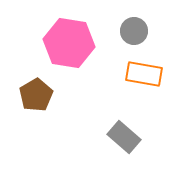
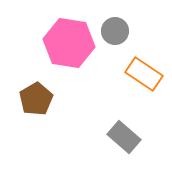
gray circle: moved 19 px left
orange rectangle: rotated 24 degrees clockwise
brown pentagon: moved 4 px down
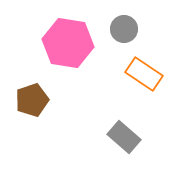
gray circle: moved 9 px right, 2 px up
pink hexagon: moved 1 px left
brown pentagon: moved 4 px left, 1 px down; rotated 12 degrees clockwise
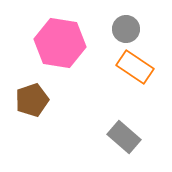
gray circle: moved 2 px right
pink hexagon: moved 8 px left
orange rectangle: moved 9 px left, 7 px up
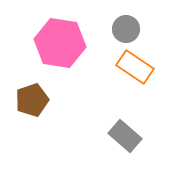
gray rectangle: moved 1 px right, 1 px up
